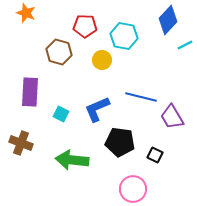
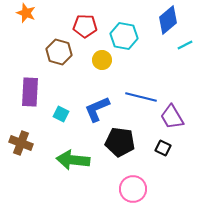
blue diamond: rotated 8 degrees clockwise
black square: moved 8 px right, 7 px up
green arrow: moved 1 px right
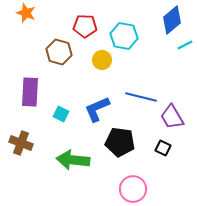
blue diamond: moved 4 px right
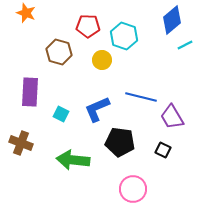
red pentagon: moved 3 px right
cyan hexagon: rotated 8 degrees clockwise
black square: moved 2 px down
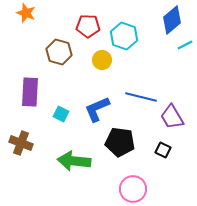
green arrow: moved 1 px right, 1 px down
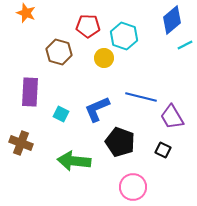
yellow circle: moved 2 px right, 2 px up
black pentagon: rotated 12 degrees clockwise
pink circle: moved 2 px up
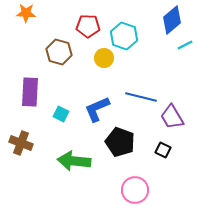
orange star: rotated 18 degrees counterclockwise
pink circle: moved 2 px right, 3 px down
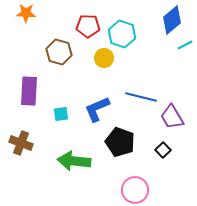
cyan hexagon: moved 2 px left, 2 px up
purple rectangle: moved 1 px left, 1 px up
cyan square: rotated 35 degrees counterclockwise
black square: rotated 21 degrees clockwise
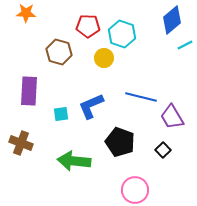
blue L-shape: moved 6 px left, 3 px up
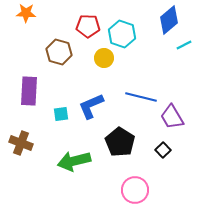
blue diamond: moved 3 px left
cyan line: moved 1 px left
black pentagon: rotated 12 degrees clockwise
green arrow: rotated 20 degrees counterclockwise
